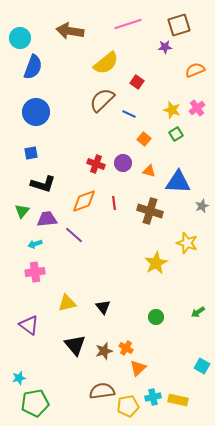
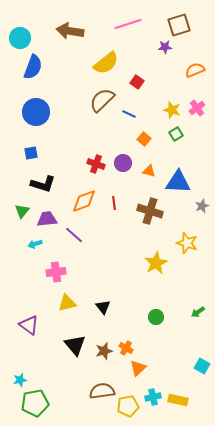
pink cross at (35, 272): moved 21 px right
cyan star at (19, 378): moved 1 px right, 2 px down
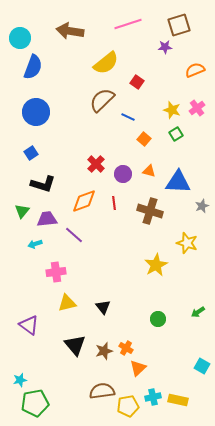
blue line at (129, 114): moved 1 px left, 3 px down
blue square at (31, 153): rotated 24 degrees counterclockwise
purple circle at (123, 163): moved 11 px down
red cross at (96, 164): rotated 24 degrees clockwise
yellow star at (156, 263): moved 2 px down
green circle at (156, 317): moved 2 px right, 2 px down
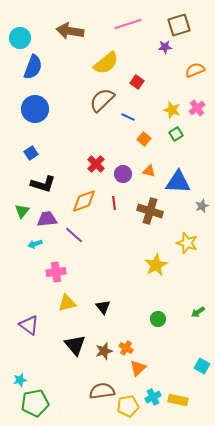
blue circle at (36, 112): moved 1 px left, 3 px up
cyan cross at (153, 397): rotated 14 degrees counterclockwise
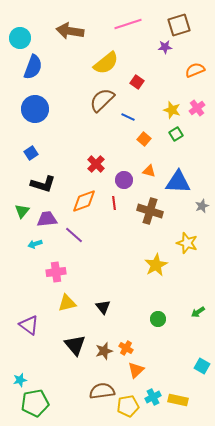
purple circle at (123, 174): moved 1 px right, 6 px down
orange triangle at (138, 368): moved 2 px left, 2 px down
